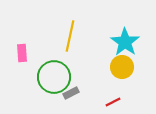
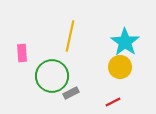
yellow circle: moved 2 px left
green circle: moved 2 px left, 1 px up
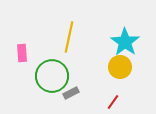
yellow line: moved 1 px left, 1 px down
red line: rotated 28 degrees counterclockwise
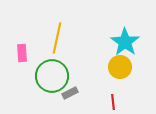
yellow line: moved 12 px left, 1 px down
gray rectangle: moved 1 px left
red line: rotated 42 degrees counterclockwise
